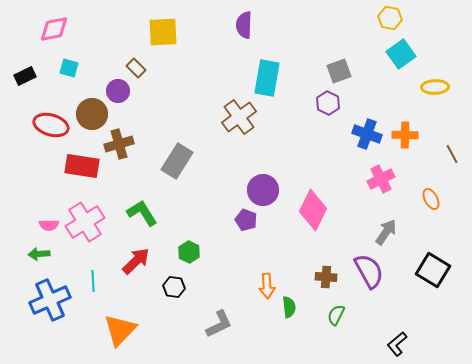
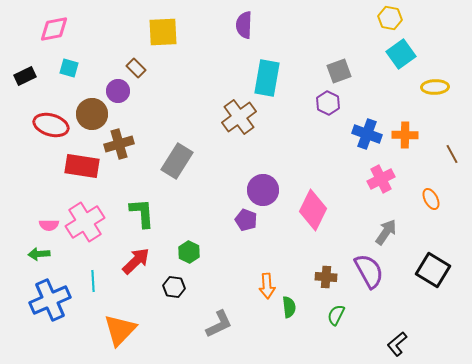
green L-shape at (142, 213): rotated 28 degrees clockwise
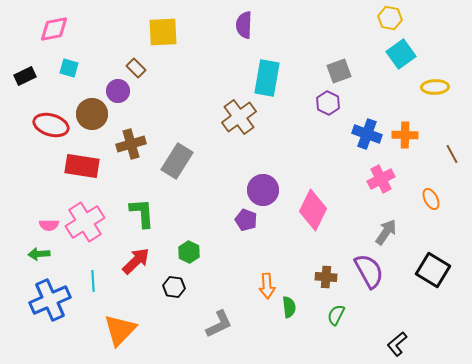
brown cross at (119, 144): moved 12 px right
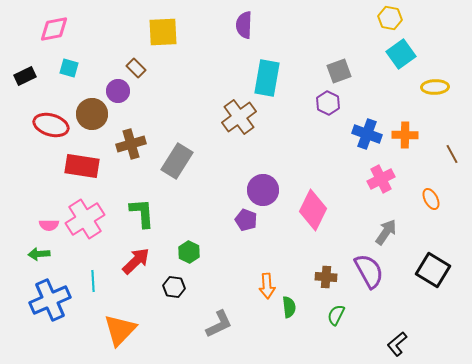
pink cross at (85, 222): moved 3 px up
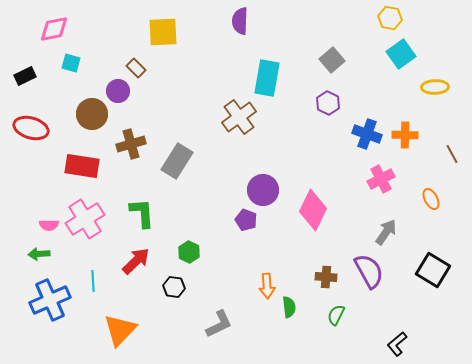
purple semicircle at (244, 25): moved 4 px left, 4 px up
cyan square at (69, 68): moved 2 px right, 5 px up
gray square at (339, 71): moved 7 px left, 11 px up; rotated 20 degrees counterclockwise
red ellipse at (51, 125): moved 20 px left, 3 px down
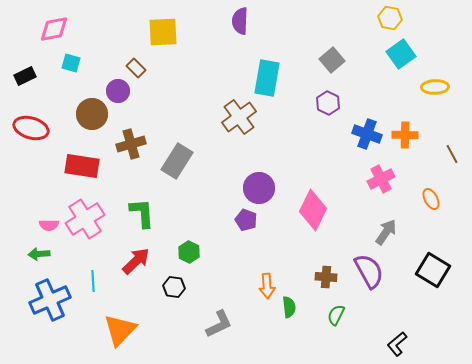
purple circle at (263, 190): moved 4 px left, 2 px up
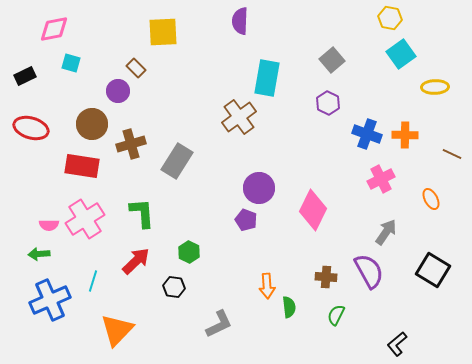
brown circle at (92, 114): moved 10 px down
brown line at (452, 154): rotated 36 degrees counterclockwise
cyan line at (93, 281): rotated 20 degrees clockwise
orange triangle at (120, 330): moved 3 px left
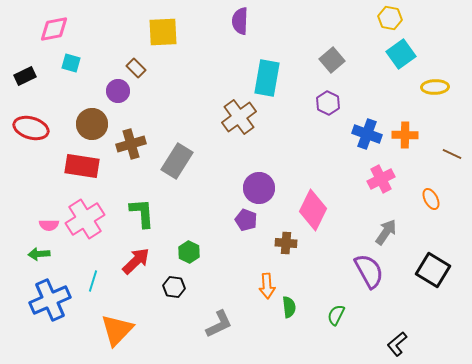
brown cross at (326, 277): moved 40 px left, 34 px up
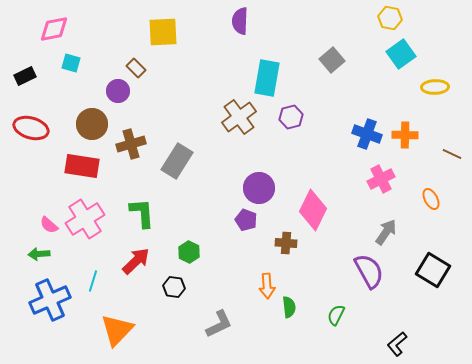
purple hexagon at (328, 103): moved 37 px left, 14 px down; rotated 20 degrees clockwise
pink semicircle at (49, 225): rotated 42 degrees clockwise
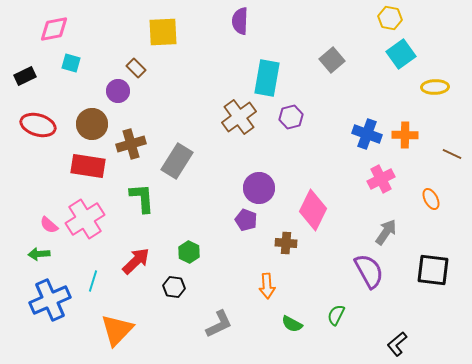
red ellipse at (31, 128): moved 7 px right, 3 px up
red rectangle at (82, 166): moved 6 px right
green L-shape at (142, 213): moved 15 px up
black square at (433, 270): rotated 24 degrees counterclockwise
green semicircle at (289, 307): moved 3 px right, 17 px down; rotated 125 degrees clockwise
